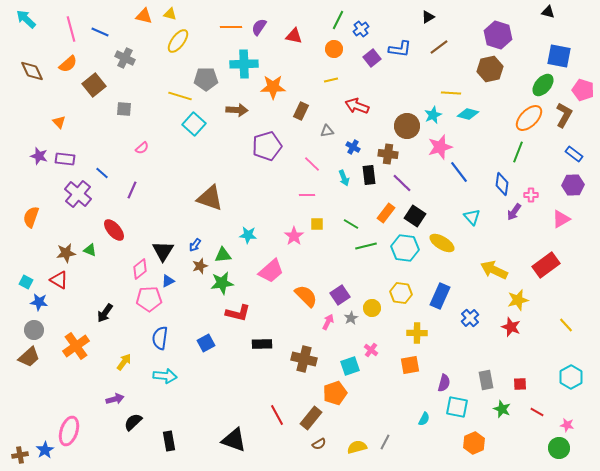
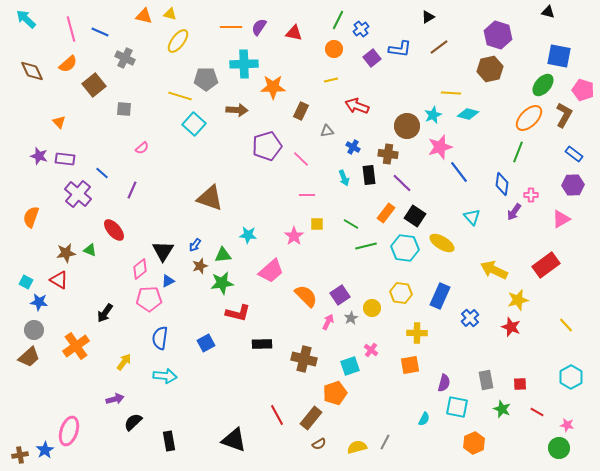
red triangle at (294, 36): moved 3 px up
pink line at (312, 164): moved 11 px left, 5 px up
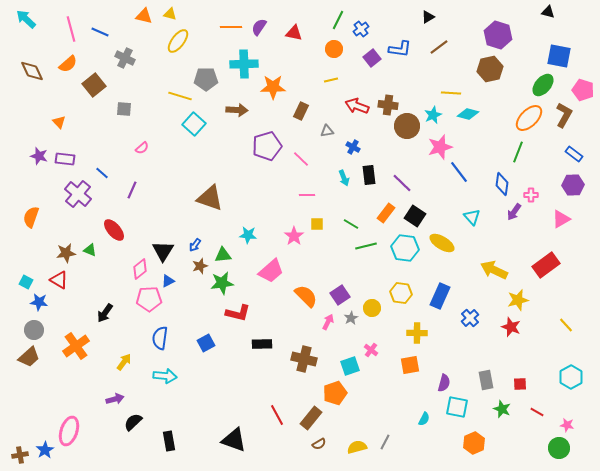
brown cross at (388, 154): moved 49 px up
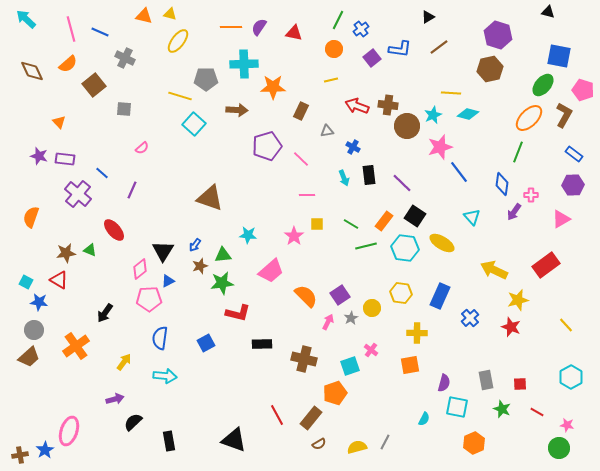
orange rectangle at (386, 213): moved 2 px left, 8 px down
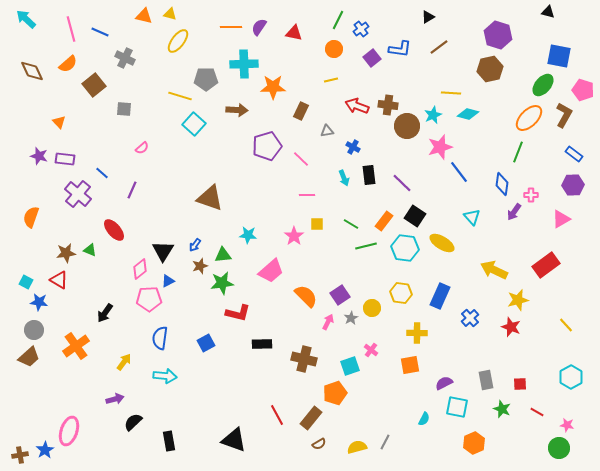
purple semicircle at (444, 383): rotated 132 degrees counterclockwise
